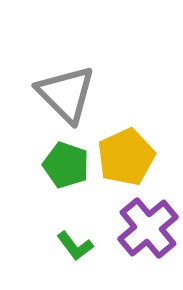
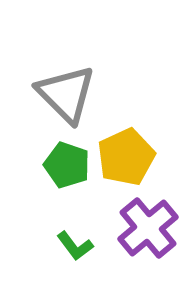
green pentagon: moved 1 px right
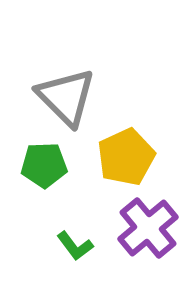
gray triangle: moved 3 px down
green pentagon: moved 23 px left; rotated 21 degrees counterclockwise
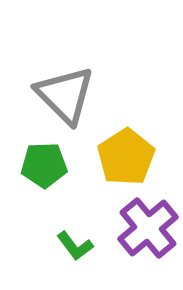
gray triangle: moved 1 px left, 2 px up
yellow pentagon: rotated 8 degrees counterclockwise
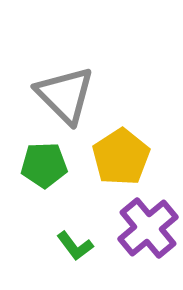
yellow pentagon: moved 5 px left
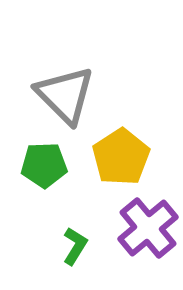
green L-shape: rotated 111 degrees counterclockwise
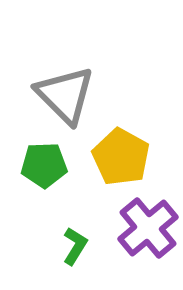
yellow pentagon: rotated 10 degrees counterclockwise
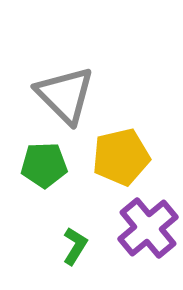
yellow pentagon: rotated 30 degrees clockwise
